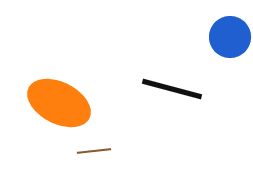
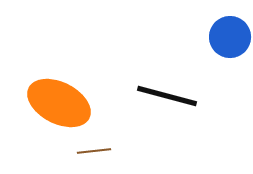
black line: moved 5 px left, 7 px down
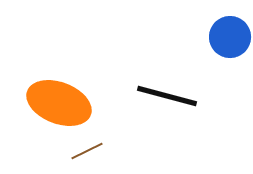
orange ellipse: rotated 6 degrees counterclockwise
brown line: moved 7 px left; rotated 20 degrees counterclockwise
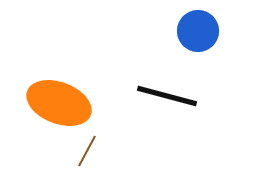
blue circle: moved 32 px left, 6 px up
brown line: rotated 36 degrees counterclockwise
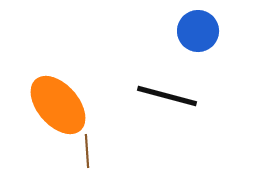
orange ellipse: moved 1 px left, 2 px down; rotated 28 degrees clockwise
brown line: rotated 32 degrees counterclockwise
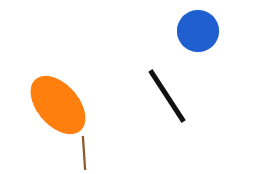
black line: rotated 42 degrees clockwise
brown line: moved 3 px left, 2 px down
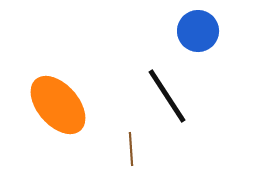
brown line: moved 47 px right, 4 px up
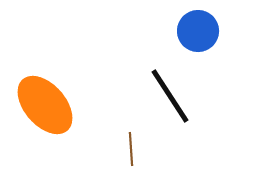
black line: moved 3 px right
orange ellipse: moved 13 px left
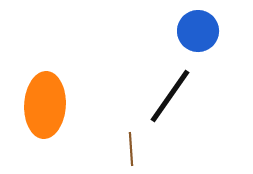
black line: rotated 68 degrees clockwise
orange ellipse: rotated 44 degrees clockwise
